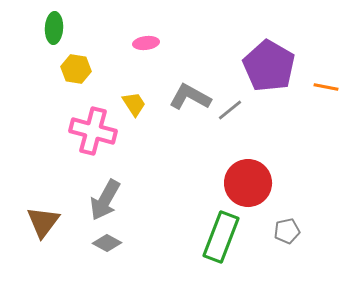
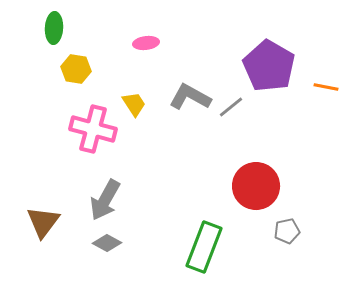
gray line: moved 1 px right, 3 px up
pink cross: moved 2 px up
red circle: moved 8 px right, 3 px down
green rectangle: moved 17 px left, 10 px down
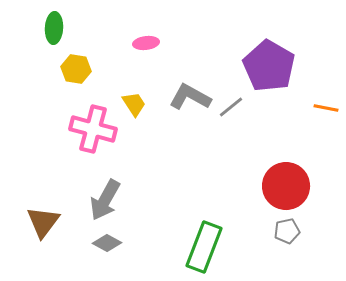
orange line: moved 21 px down
red circle: moved 30 px right
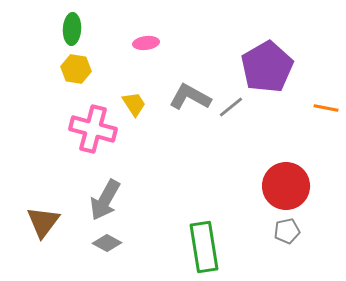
green ellipse: moved 18 px right, 1 px down
purple pentagon: moved 2 px left, 1 px down; rotated 12 degrees clockwise
green rectangle: rotated 30 degrees counterclockwise
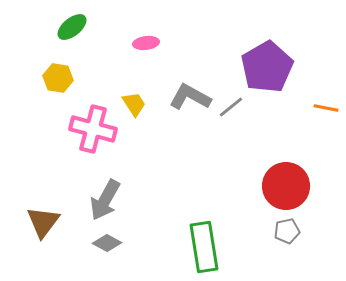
green ellipse: moved 2 px up; rotated 48 degrees clockwise
yellow hexagon: moved 18 px left, 9 px down
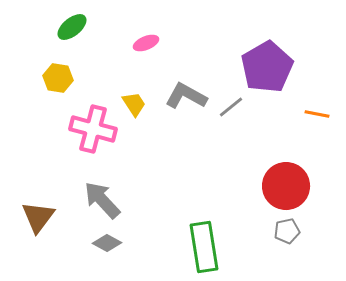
pink ellipse: rotated 15 degrees counterclockwise
gray L-shape: moved 4 px left, 1 px up
orange line: moved 9 px left, 6 px down
gray arrow: moved 3 px left; rotated 108 degrees clockwise
brown triangle: moved 5 px left, 5 px up
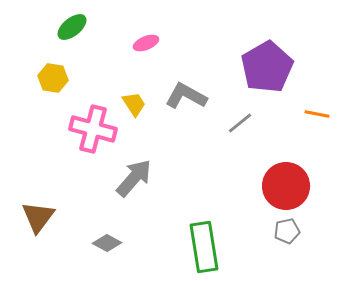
yellow hexagon: moved 5 px left
gray line: moved 9 px right, 16 px down
gray arrow: moved 32 px right, 22 px up; rotated 84 degrees clockwise
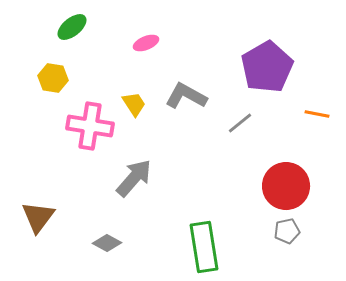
pink cross: moved 3 px left, 3 px up; rotated 6 degrees counterclockwise
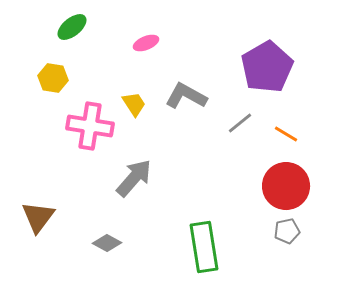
orange line: moved 31 px left, 20 px down; rotated 20 degrees clockwise
